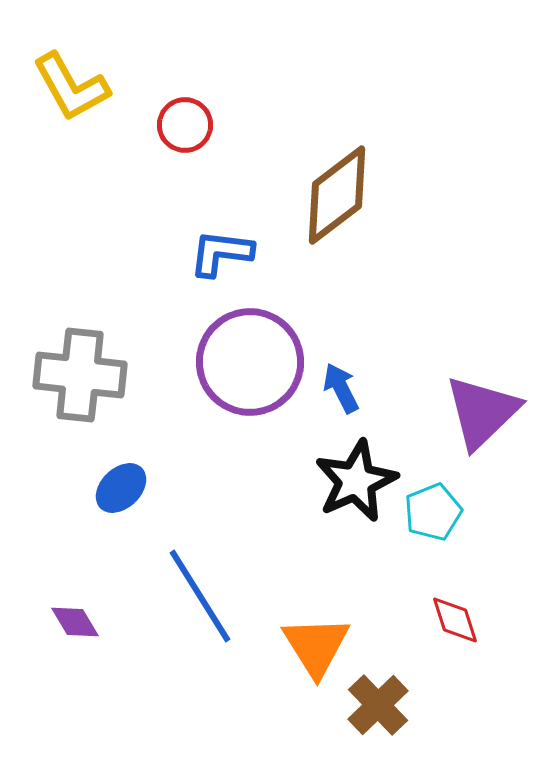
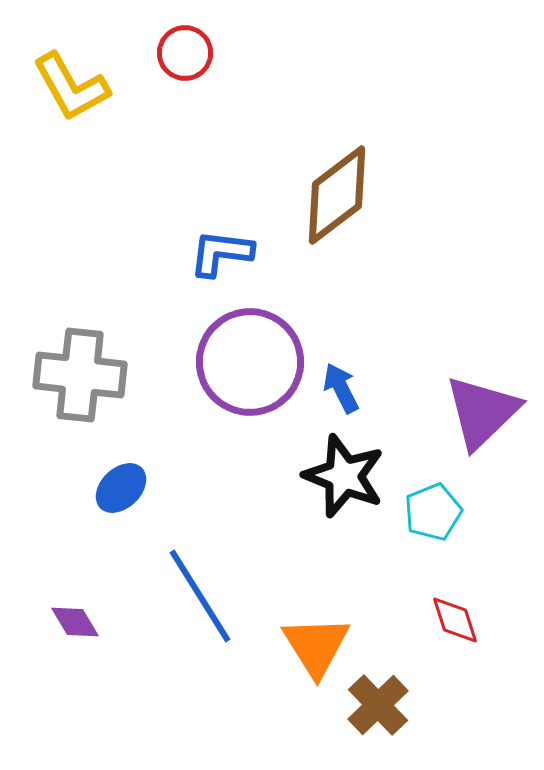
red circle: moved 72 px up
black star: moved 12 px left, 5 px up; rotated 26 degrees counterclockwise
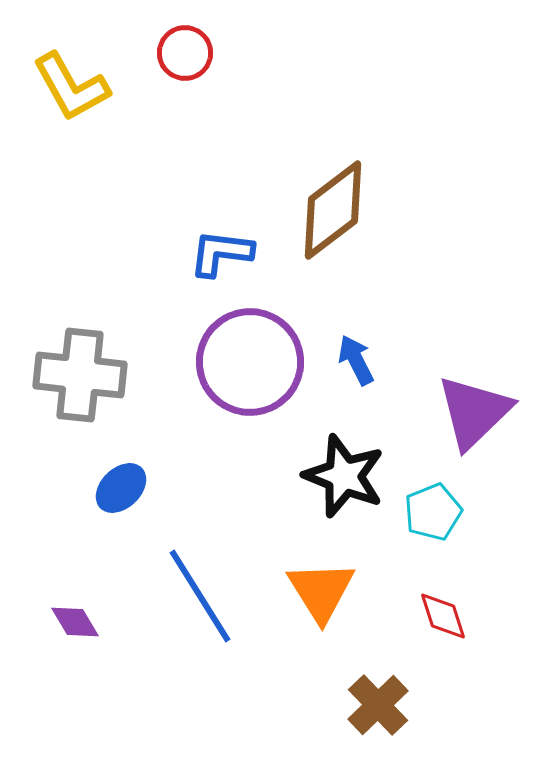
brown diamond: moved 4 px left, 15 px down
blue arrow: moved 15 px right, 28 px up
purple triangle: moved 8 px left
red diamond: moved 12 px left, 4 px up
orange triangle: moved 5 px right, 55 px up
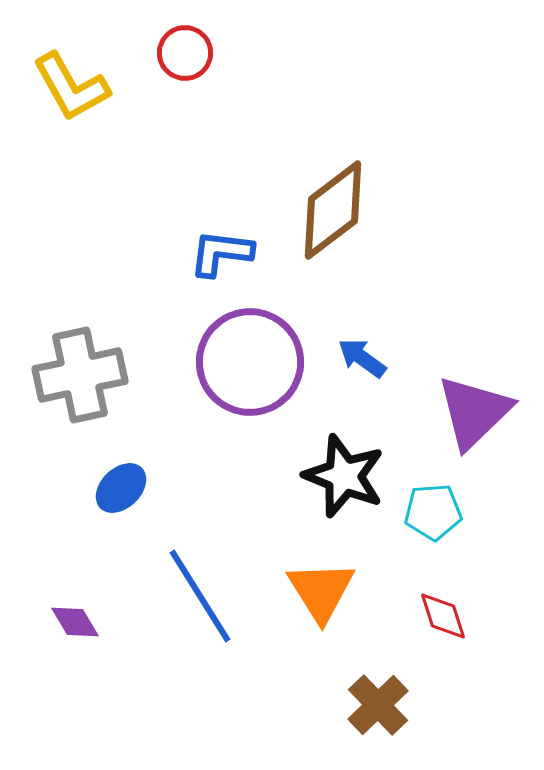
blue arrow: moved 6 px right, 2 px up; rotated 27 degrees counterclockwise
gray cross: rotated 18 degrees counterclockwise
cyan pentagon: rotated 18 degrees clockwise
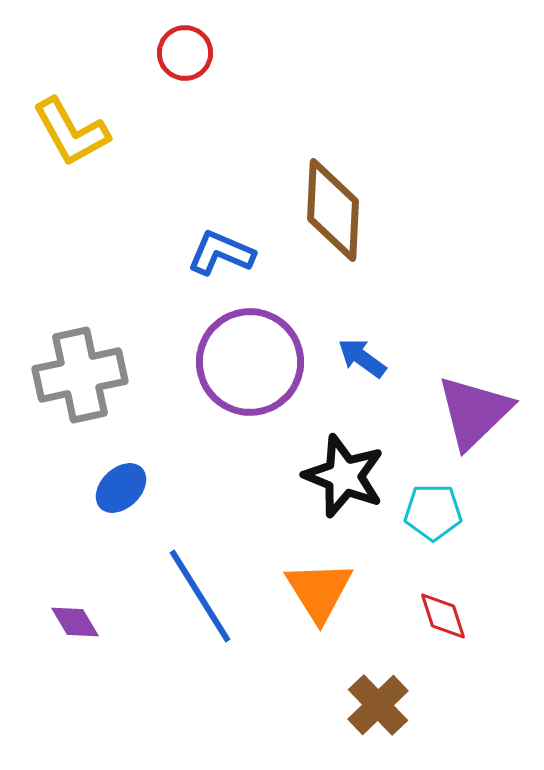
yellow L-shape: moved 45 px down
brown diamond: rotated 50 degrees counterclockwise
blue L-shape: rotated 16 degrees clockwise
cyan pentagon: rotated 4 degrees clockwise
orange triangle: moved 2 px left
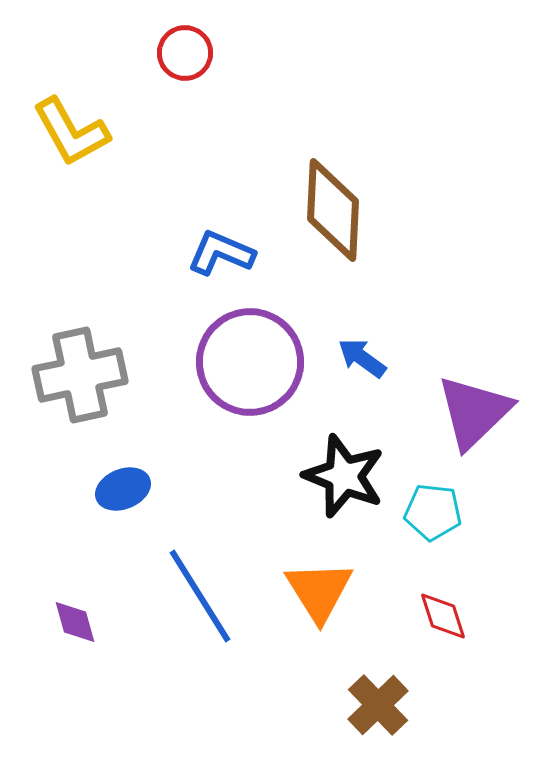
blue ellipse: moved 2 px right, 1 px down; rotated 22 degrees clockwise
cyan pentagon: rotated 6 degrees clockwise
purple diamond: rotated 15 degrees clockwise
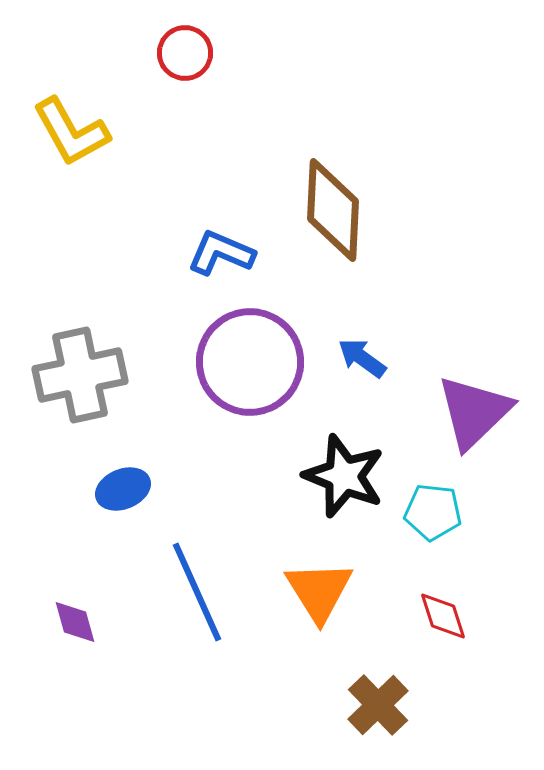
blue line: moved 3 px left, 4 px up; rotated 8 degrees clockwise
